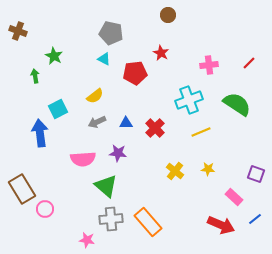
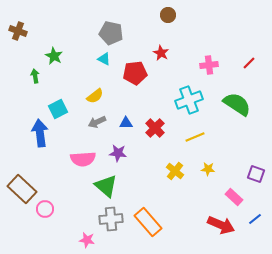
yellow line: moved 6 px left, 5 px down
brown rectangle: rotated 16 degrees counterclockwise
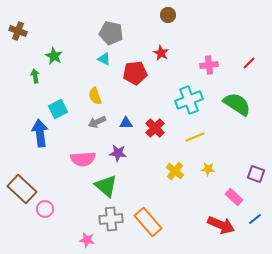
yellow semicircle: rotated 108 degrees clockwise
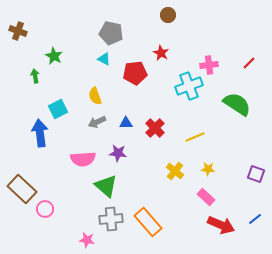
cyan cross: moved 14 px up
pink rectangle: moved 28 px left
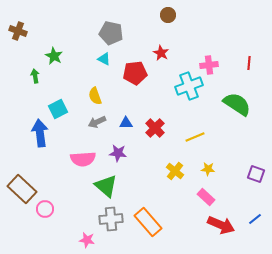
red line: rotated 40 degrees counterclockwise
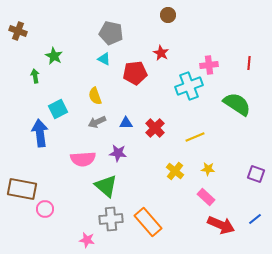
brown rectangle: rotated 32 degrees counterclockwise
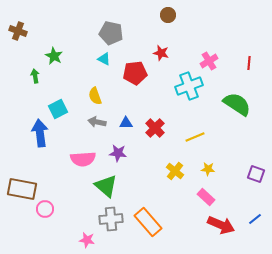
red star: rotated 14 degrees counterclockwise
pink cross: moved 4 px up; rotated 24 degrees counterclockwise
gray arrow: rotated 36 degrees clockwise
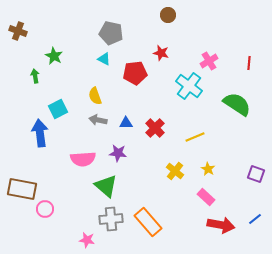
cyan cross: rotated 32 degrees counterclockwise
gray arrow: moved 1 px right, 2 px up
yellow star: rotated 24 degrees clockwise
red arrow: rotated 12 degrees counterclockwise
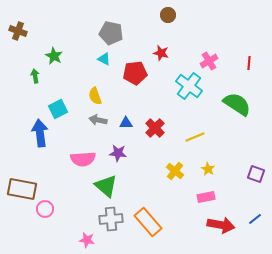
pink rectangle: rotated 54 degrees counterclockwise
